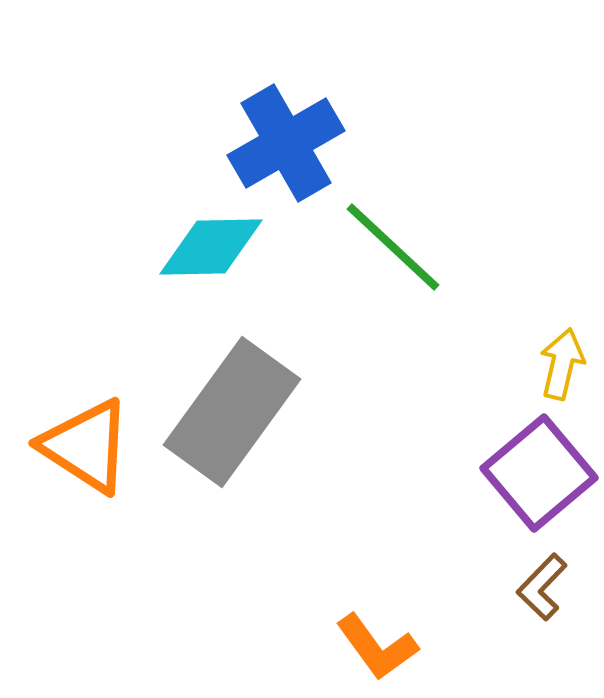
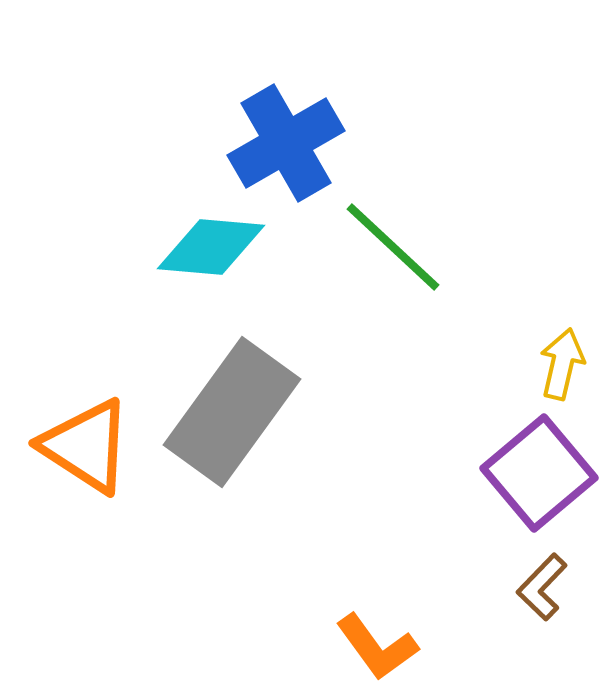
cyan diamond: rotated 6 degrees clockwise
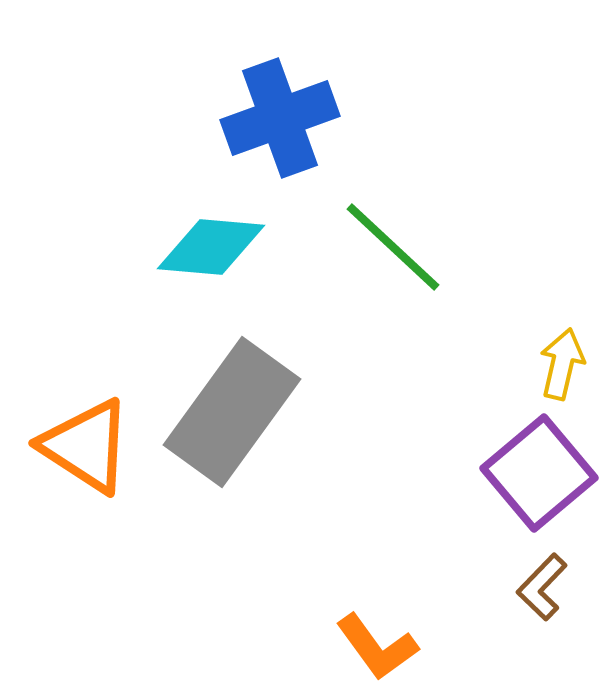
blue cross: moved 6 px left, 25 px up; rotated 10 degrees clockwise
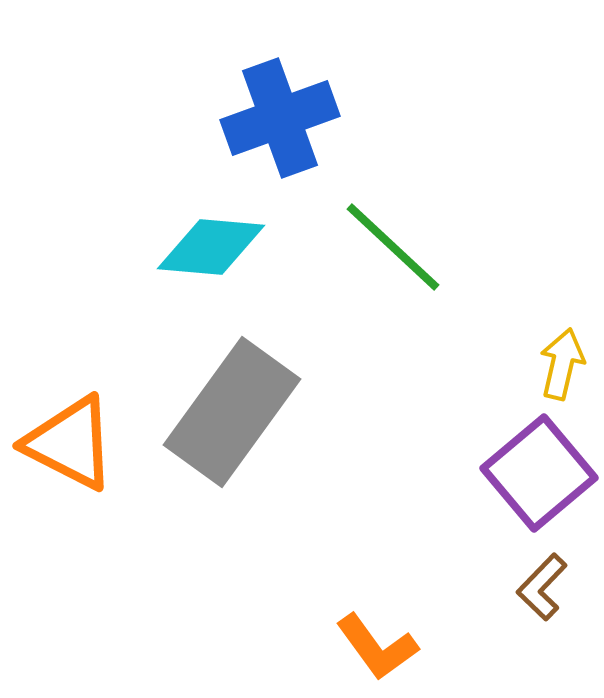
orange triangle: moved 16 px left, 3 px up; rotated 6 degrees counterclockwise
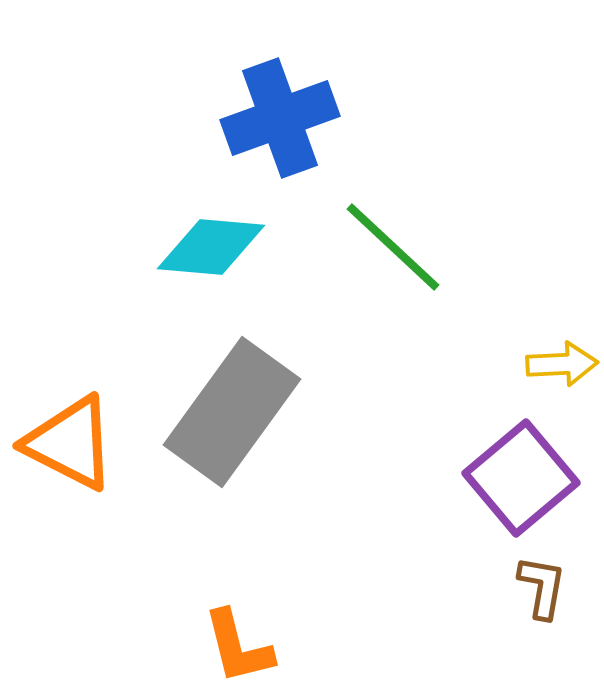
yellow arrow: rotated 74 degrees clockwise
purple square: moved 18 px left, 5 px down
brown L-shape: rotated 146 degrees clockwise
orange L-shape: moved 139 px left; rotated 22 degrees clockwise
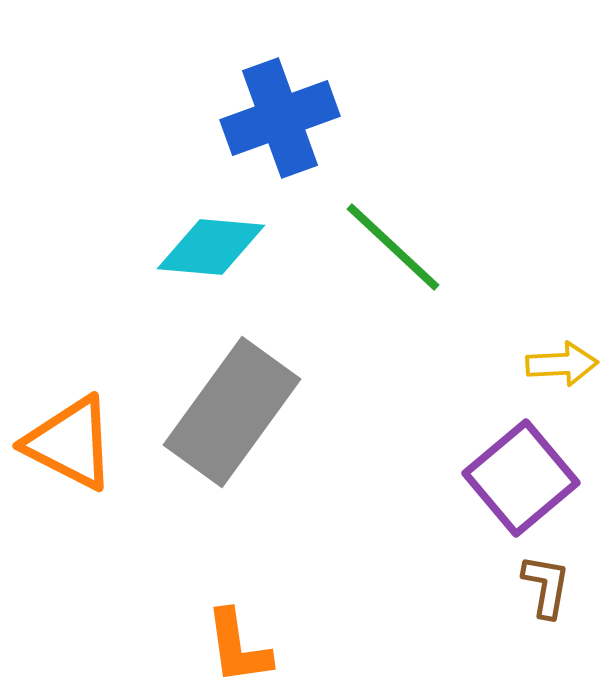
brown L-shape: moved 4 px right, 1 px up
orange L-shape: rotated 6 degrees clockwise
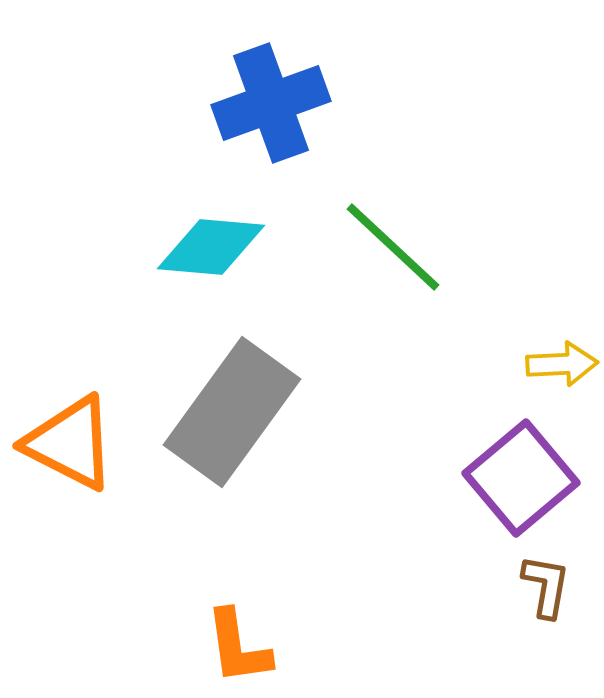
blue cross: moved 9 px left, 15 px up
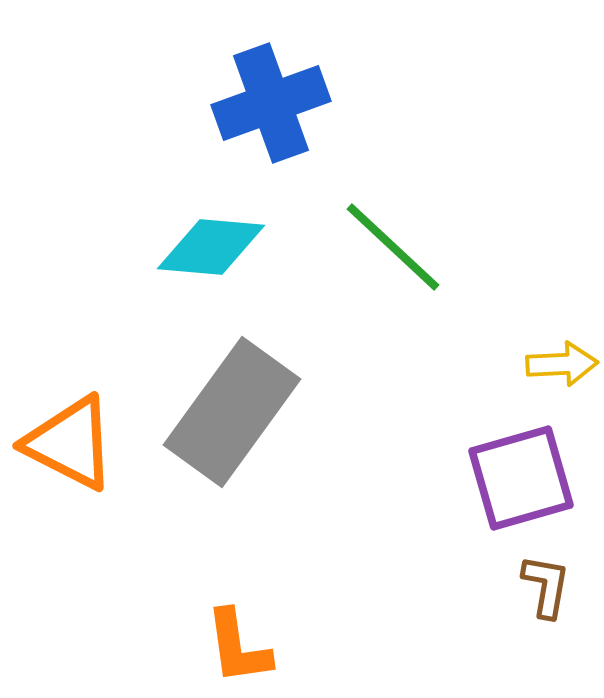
purple square: rotated 24 degrees clockwise
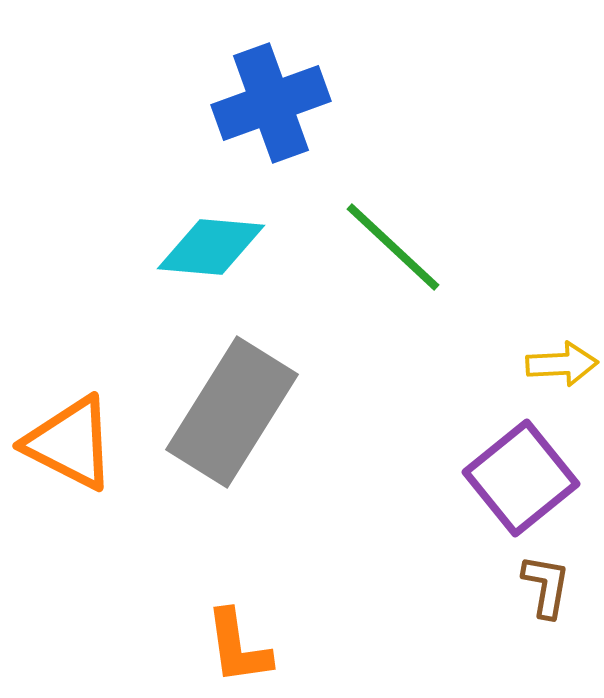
gray rectangle: rotated 4 degrees counterclockwise
purple square: rotated 23 degrees counterclockwise
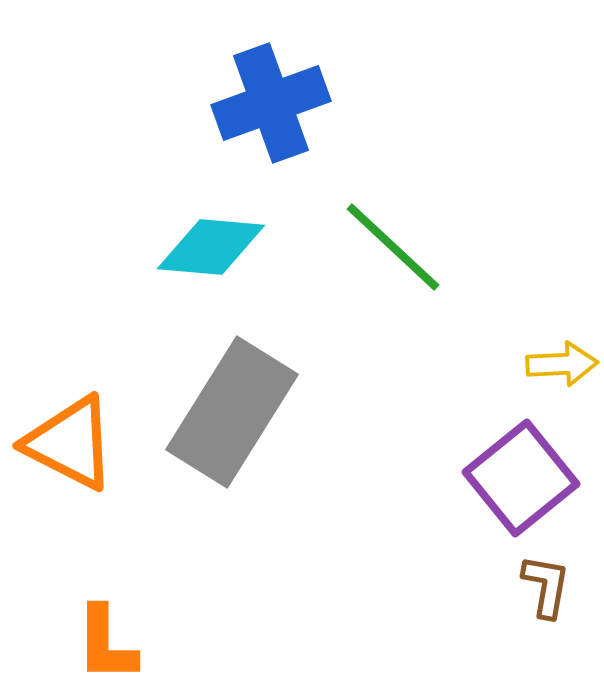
orange L-shape: moved 132 px left, 3 px up; rotated 8 degrees clockwise
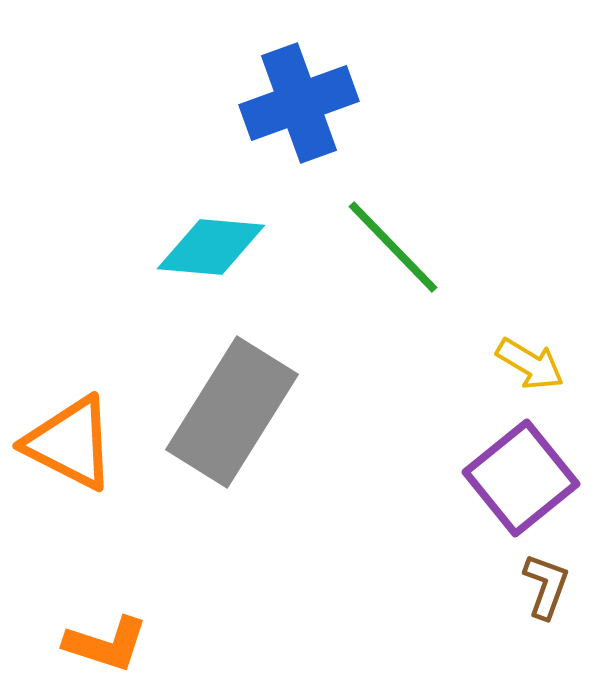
blue cross: moved 28 px right
green line: rotated 3 degrees clockwise
yellow arrow: moved 32 px left; rotated 34 degrees clockwise
brown L-shape: rotated 10 degrees clockwise
orange L-shape: rotated 72 degrees counterclockwise
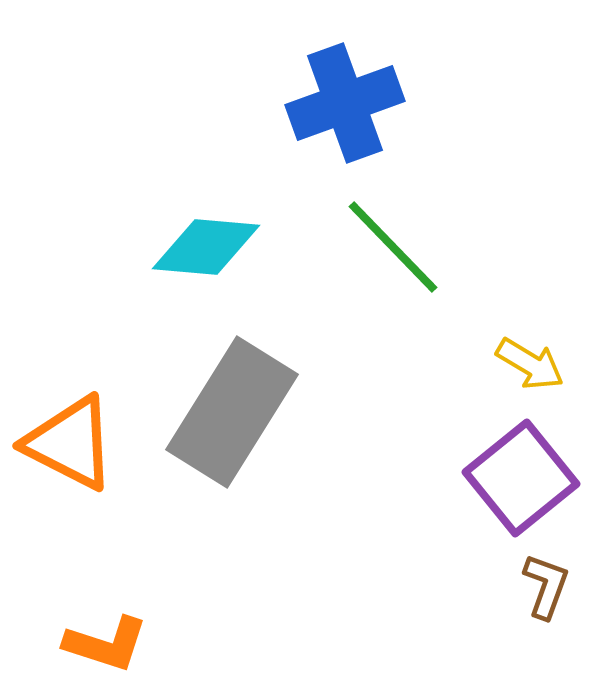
blue cross: moved 46 px right
cyan diamond: moved 5 px left
